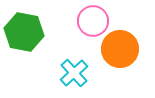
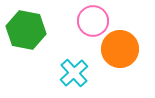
green hexagon: moved 2 px right, 2 px up
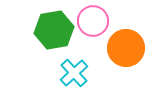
green hexagon: moved 28 px right; rotated 21 degrees counterclockwise
orange circle: moved 6 px right, 1 px up
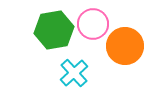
pink circle: moved 3 px down
orange circle: moved 1 px left, 2 px up
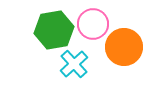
orange circle: moved 1 px left, 1 px down
cyan cross: moved 9 px up
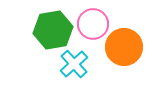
green hexagon: moved 1 px left
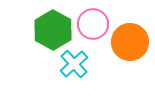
green hexagon: rotated 21 degrees counterclockwise
orange circle: moved 6 px right, 5 px up
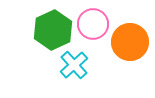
green hexagon: rotated 6 degrees clockwise
cyan cross: moved 1 px down
